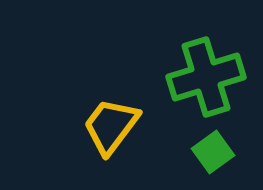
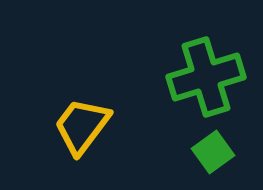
yellow trapezoid: moved 29 px left
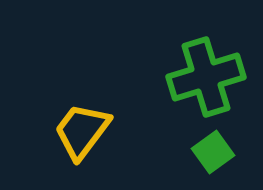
yellow trapezoid: moved 5 px down
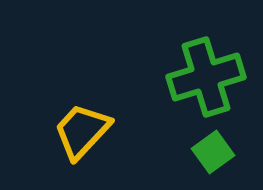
yellow trapezoid: rotated 6 degrees clockwise
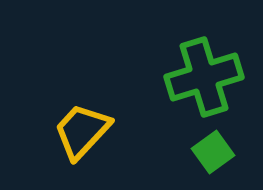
green cross: moved 2 px left
